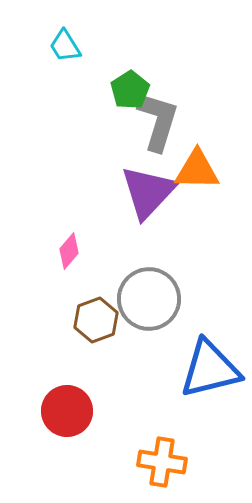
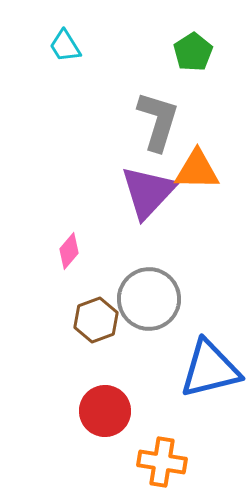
green pentagon: moved 63 px right, 38 px up
red circle: moved 38 px right
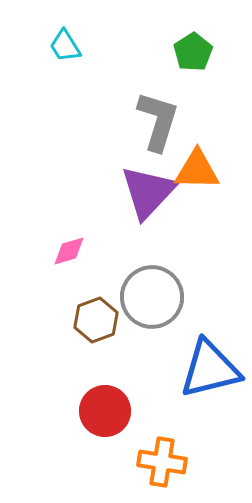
pink diamond: rotated 33 degrees clockwise
gray circle: moved 3 px right, 2 px up
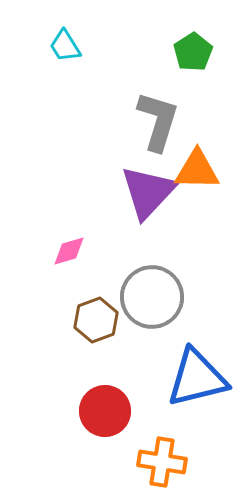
blue triangle: moved 13 px left, 9 px down
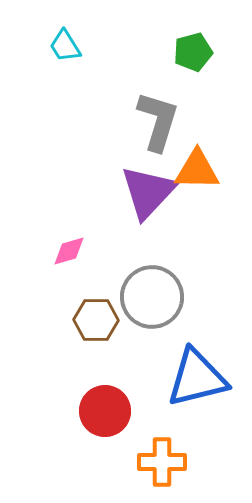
green pentagon: rotated 18 degrees clockwise
brown hexagon: rotated 21 degrees clockwise
orange cross: rotated 9 degrees counterclockwise
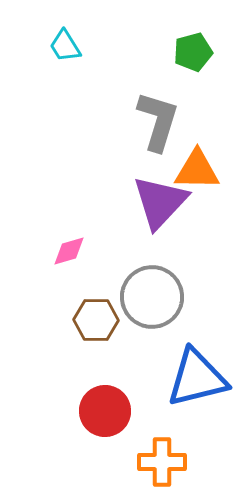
purple triangle: moved 12 px right, 10 px down
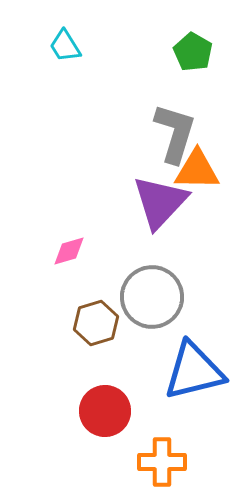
green pentagon: rotated 27 degrees counterclockwise
gray L-shape: moved 17 px right, 12 px down
brown hexagon: moved 3 px down; rotated 18 degrees counterclockwise
blue triangle: moved 3 px left, 7 px up
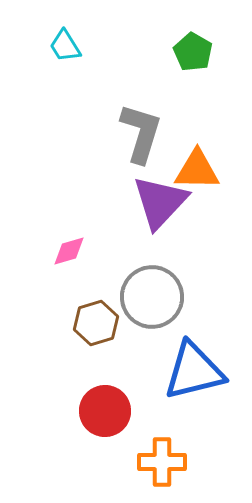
gray L-shape: moved 34 px left
